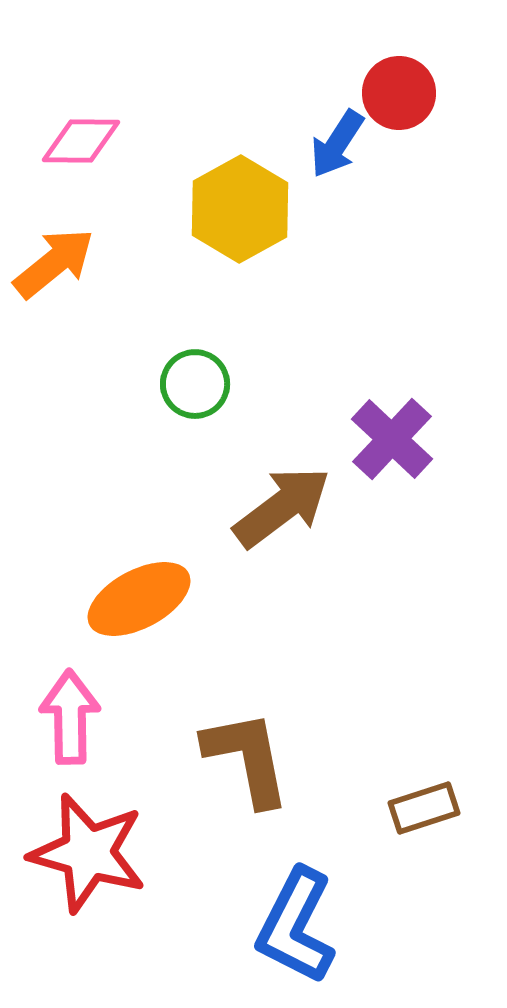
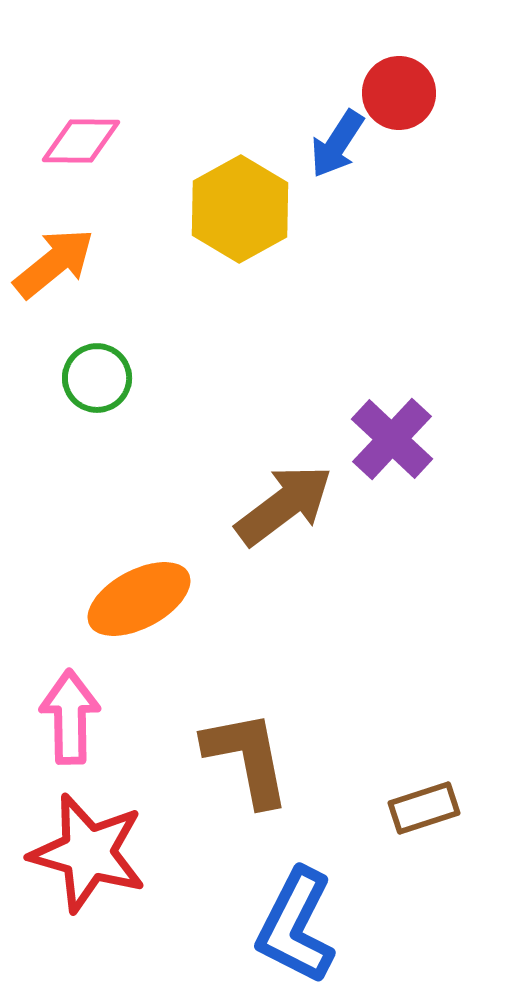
green circle: moved 98 px left, 6 px up
brown arrow: moved 2 px right, 2 px up
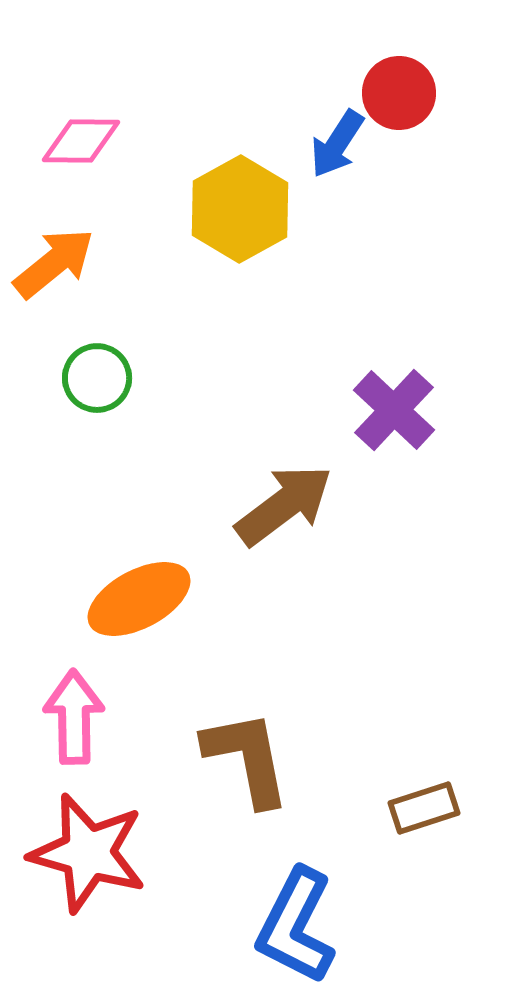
purple cross: moved 2 px right, 29 px up
pink arrow: moved 4 px right
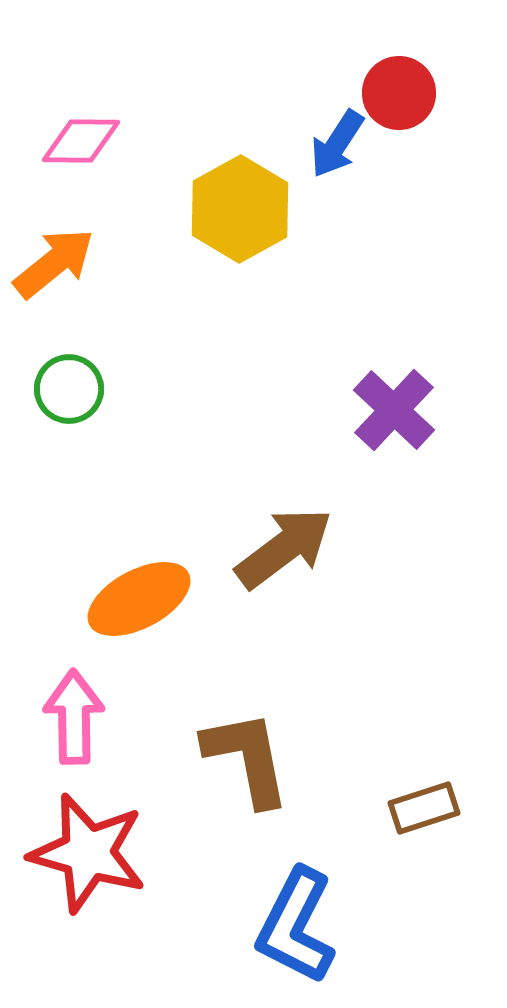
green circle: moved 28 px left, 11 px down
brown arrow: moved 43 px down
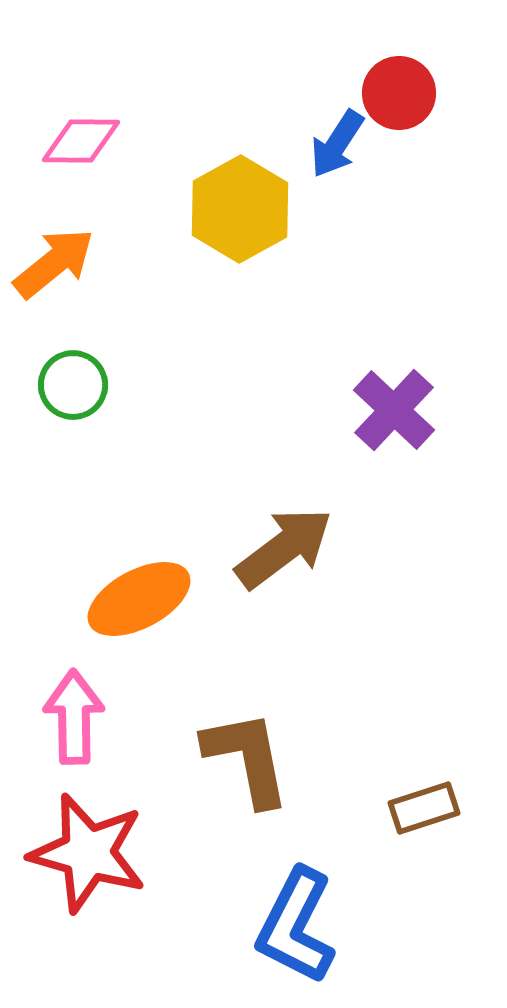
green circle: moved 4 px right, 4 px up
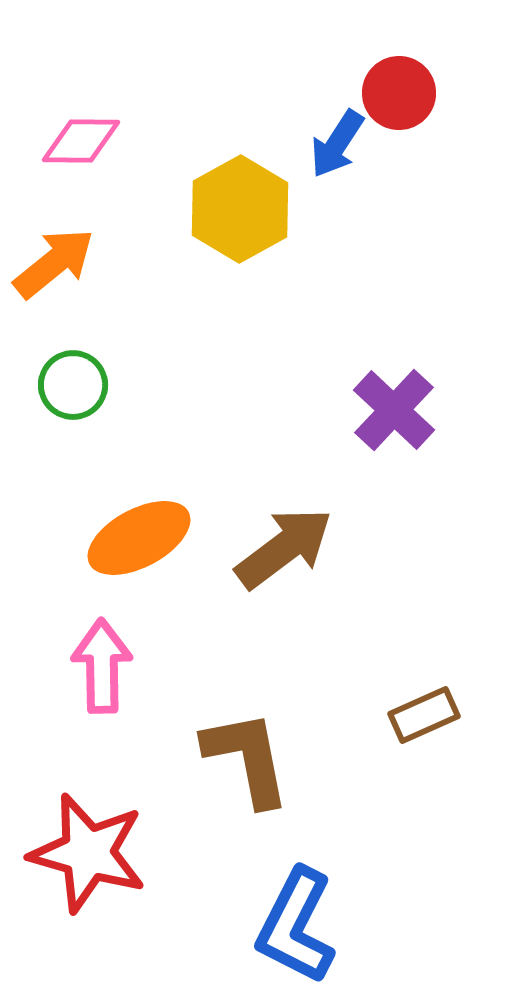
orange ellipse: moved 61 px up
pink arrow: moved 28 px right, 51 px up
brown rectangle: moved 93 px up; rotated 6 degrees counterclockwise
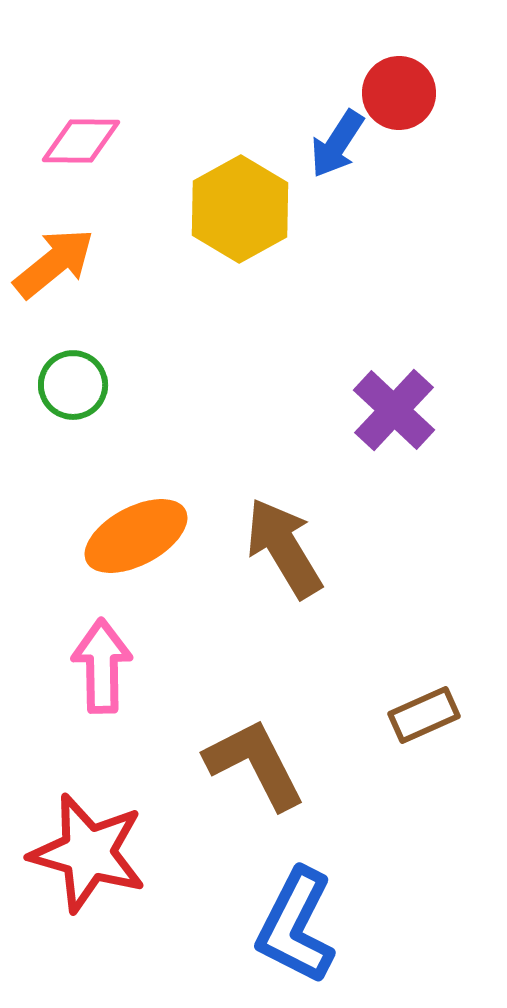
orange ellipse: moved 3 px left, 2 px up
brown arrow: rotated 84 degrees counterclockwise
brown L-shape: moved 8 px right, 6 px down; rotated 16 degrees counterclockwise
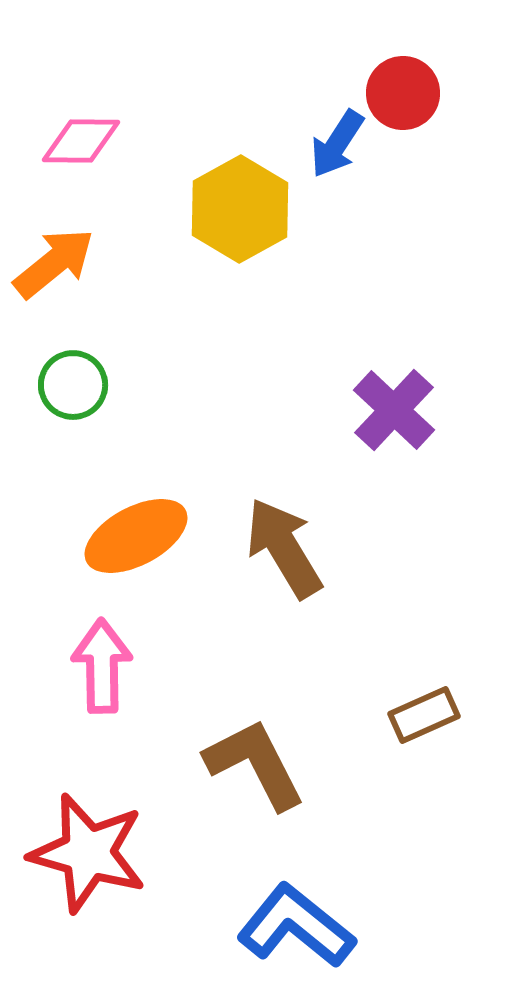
red circle: moved 4 px right
blue L-shape: rotated 102 degrees clockwise
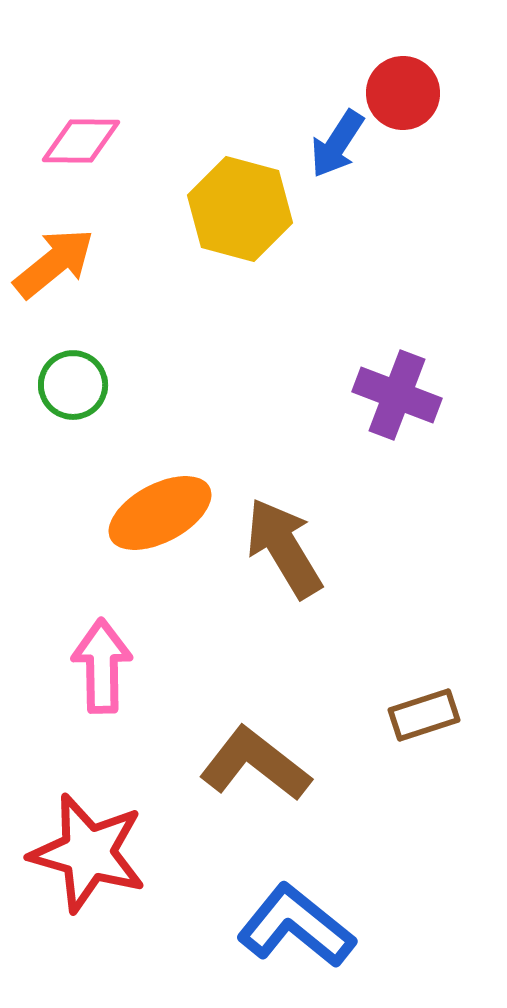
yellow hexagon: rotated 16 degrees counterclockwise
purple cross: moved 3 px right, 15 px up; rotated 22 degrees counterclockwise
orange ellipse: moved 24 px right, 23 px up
brown rectangle: rotated 6 degrees clockwise
brown L-shape: rotated 25 degrees counterclockwise
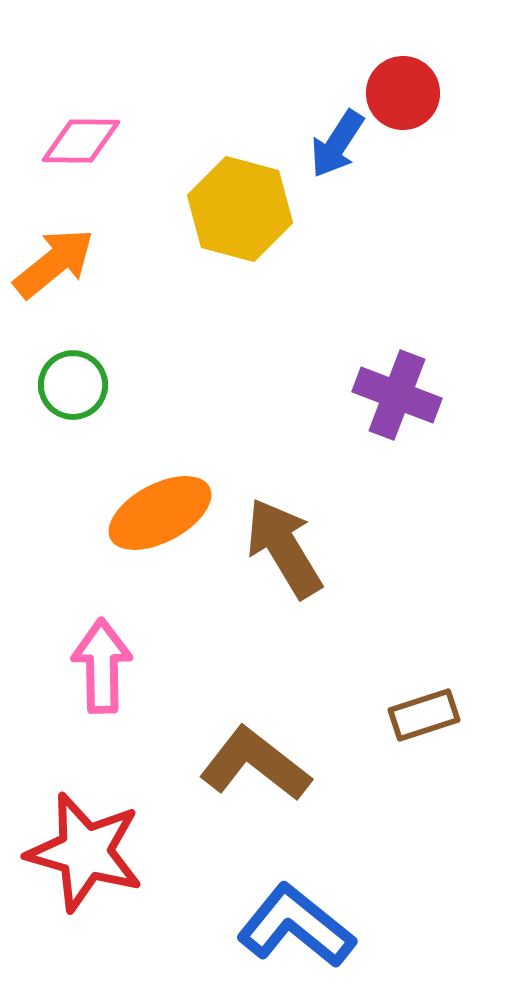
red star: moved 3 px left, 1 px up
